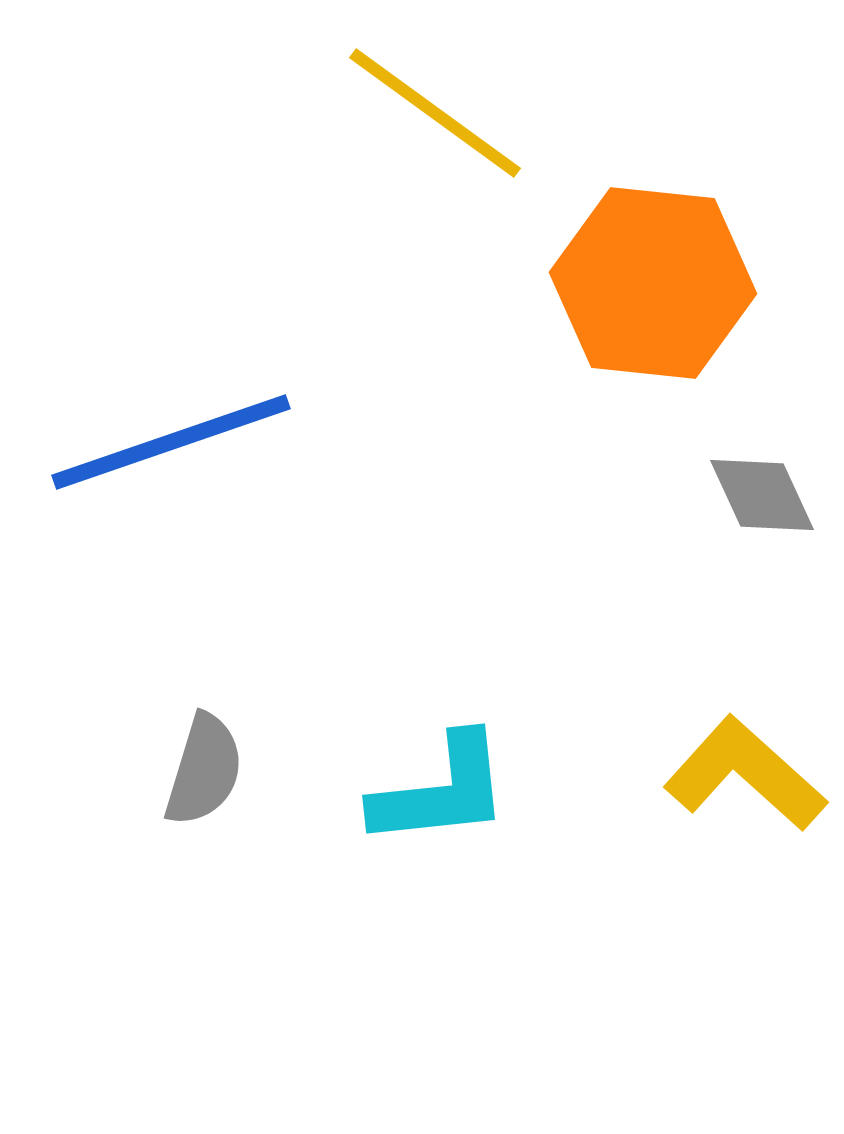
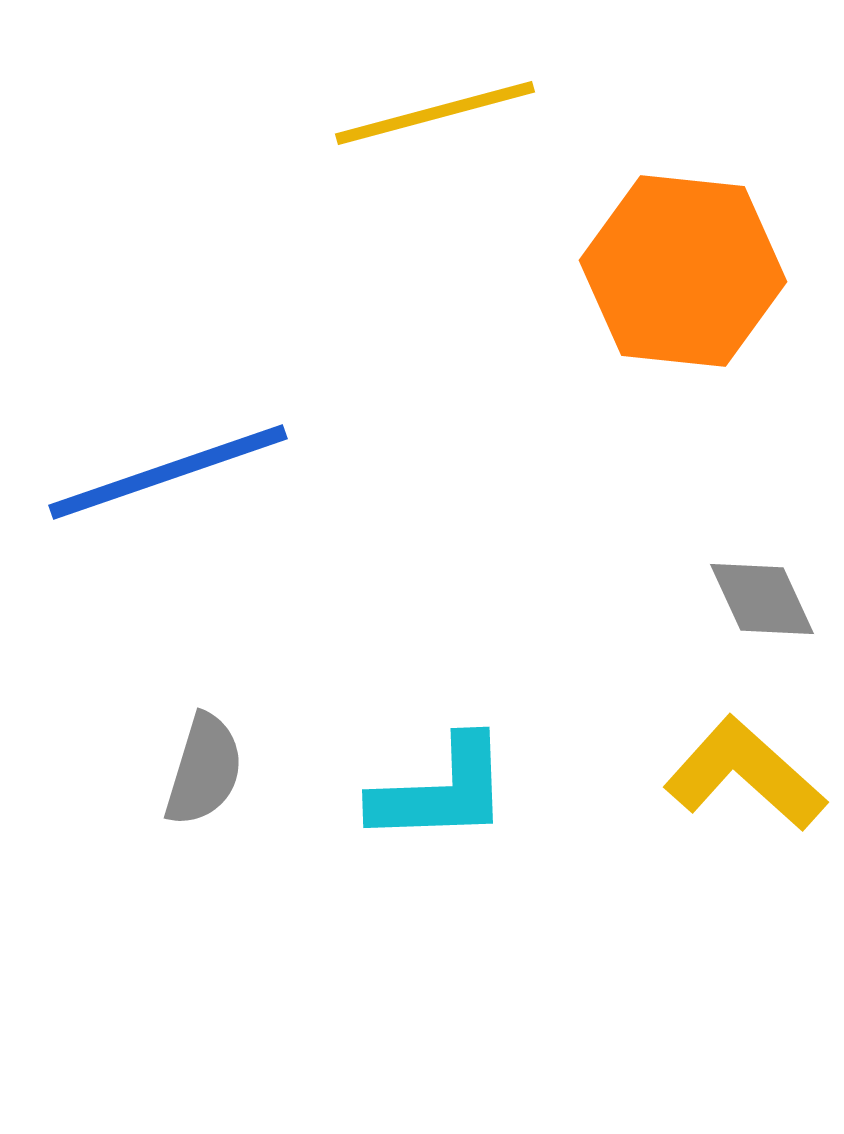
yellow line: rotated 51 degrees counterclockwise
orange hexagon: moved 30 px right, 12 px up
blue line: moved 3 px left, 30 px down
gray diamond: moved 104 px down
cyan L-shape: rotated 4 degrees clockwise
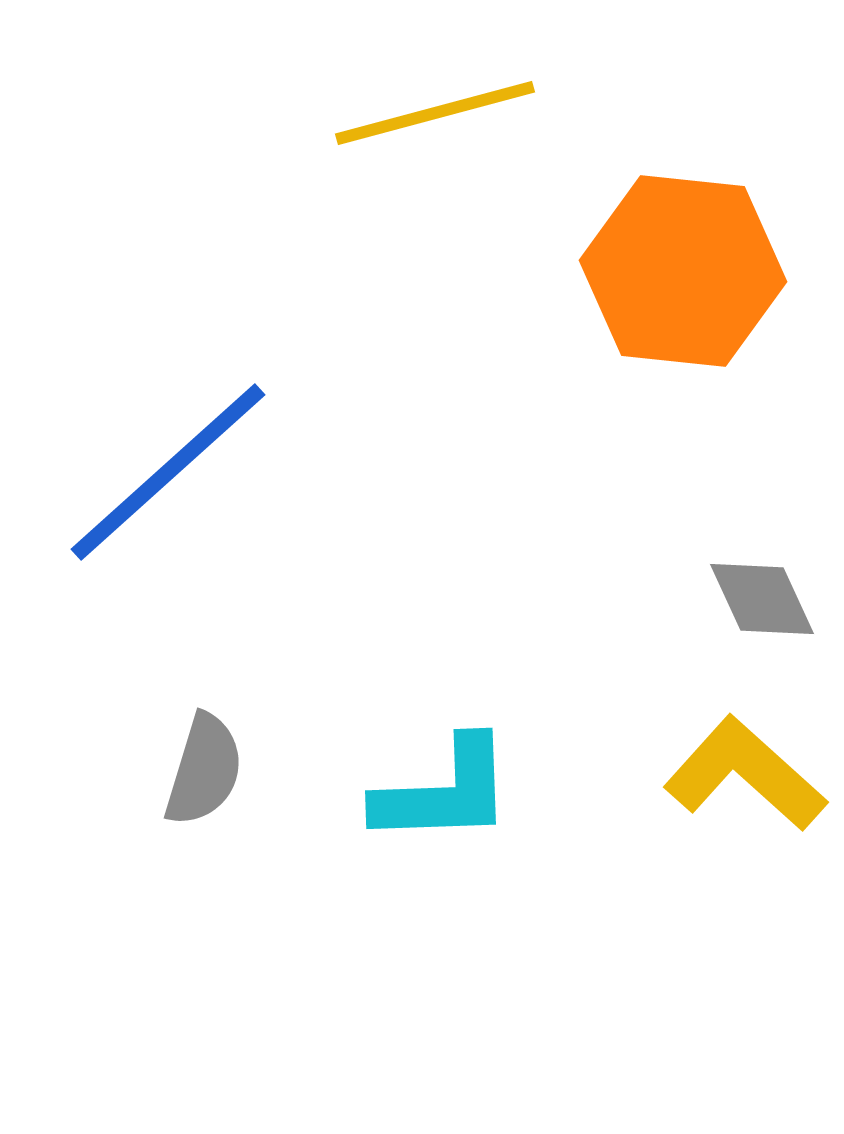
blue line: rotated 23 degrees counterclockwise
cyan L-shape: moved 3 px right, 1 px down
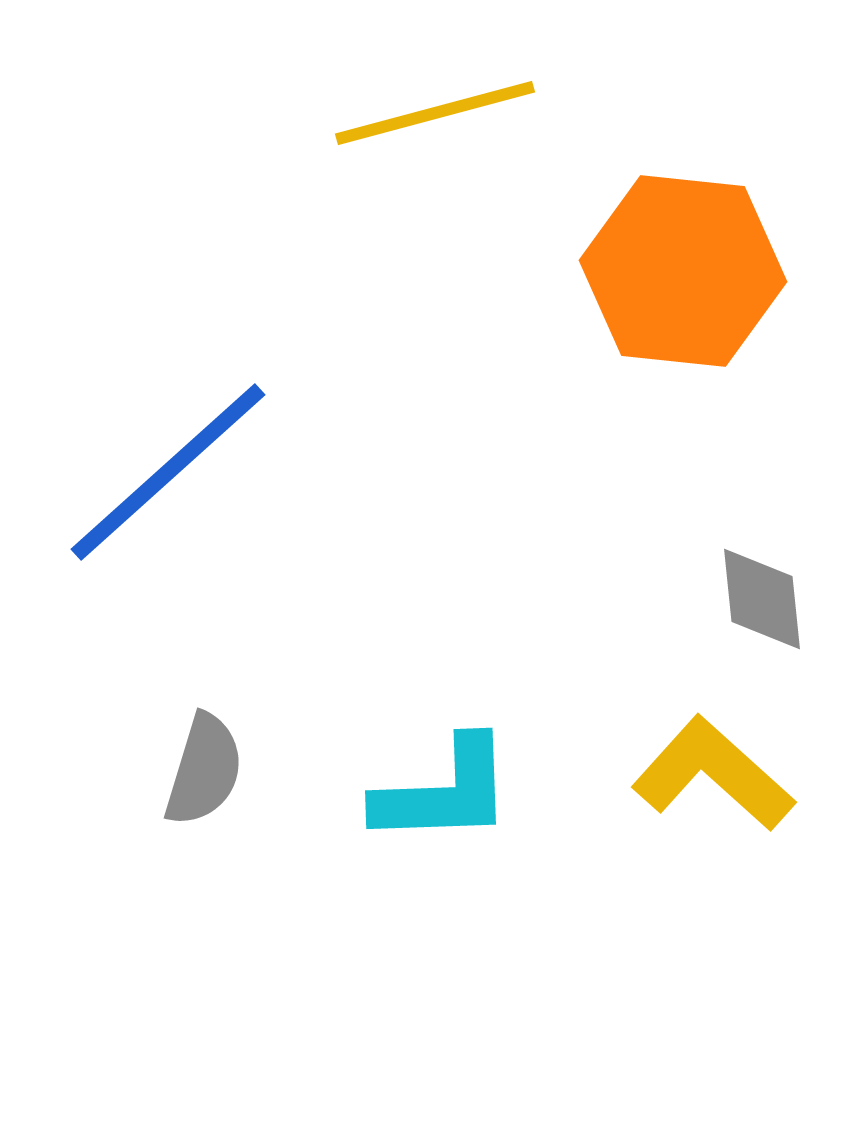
gray diamond: rotated 19 degrees clockwise
yellow L-shape: moved 32 px left
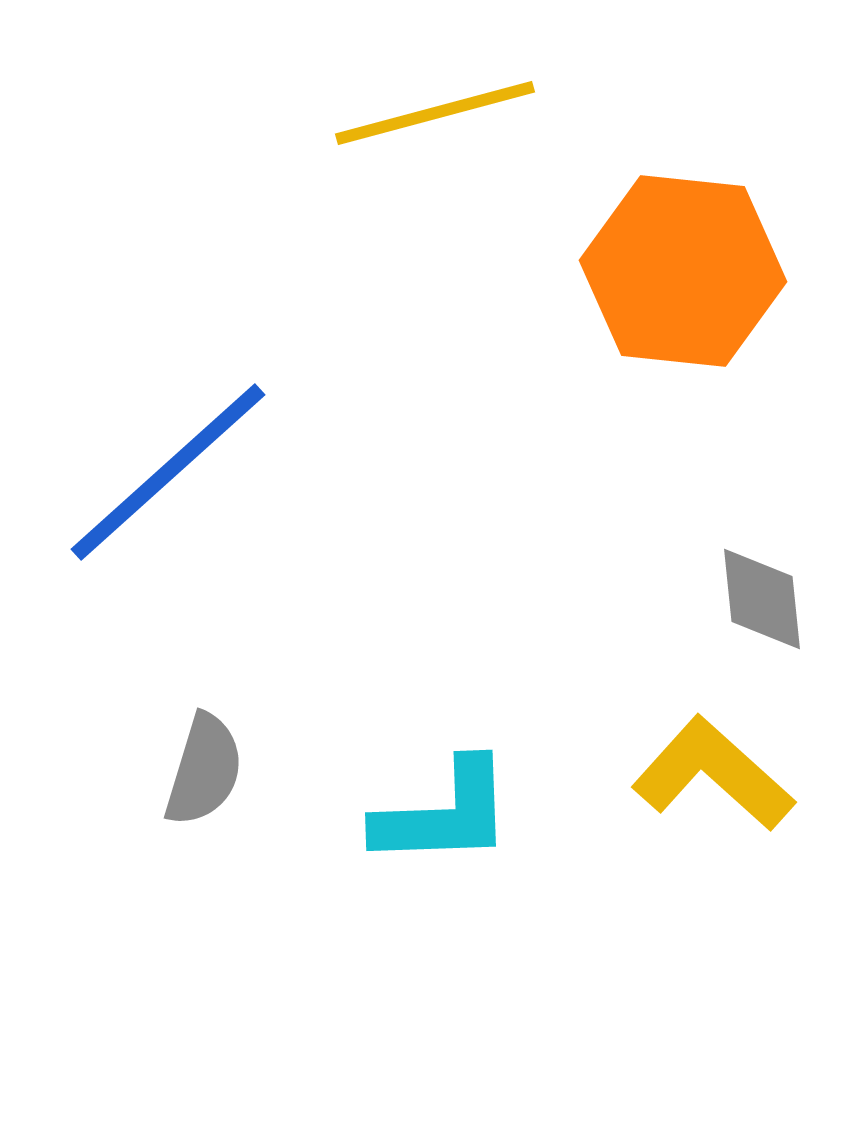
cyan L-shape: moved 22 px down
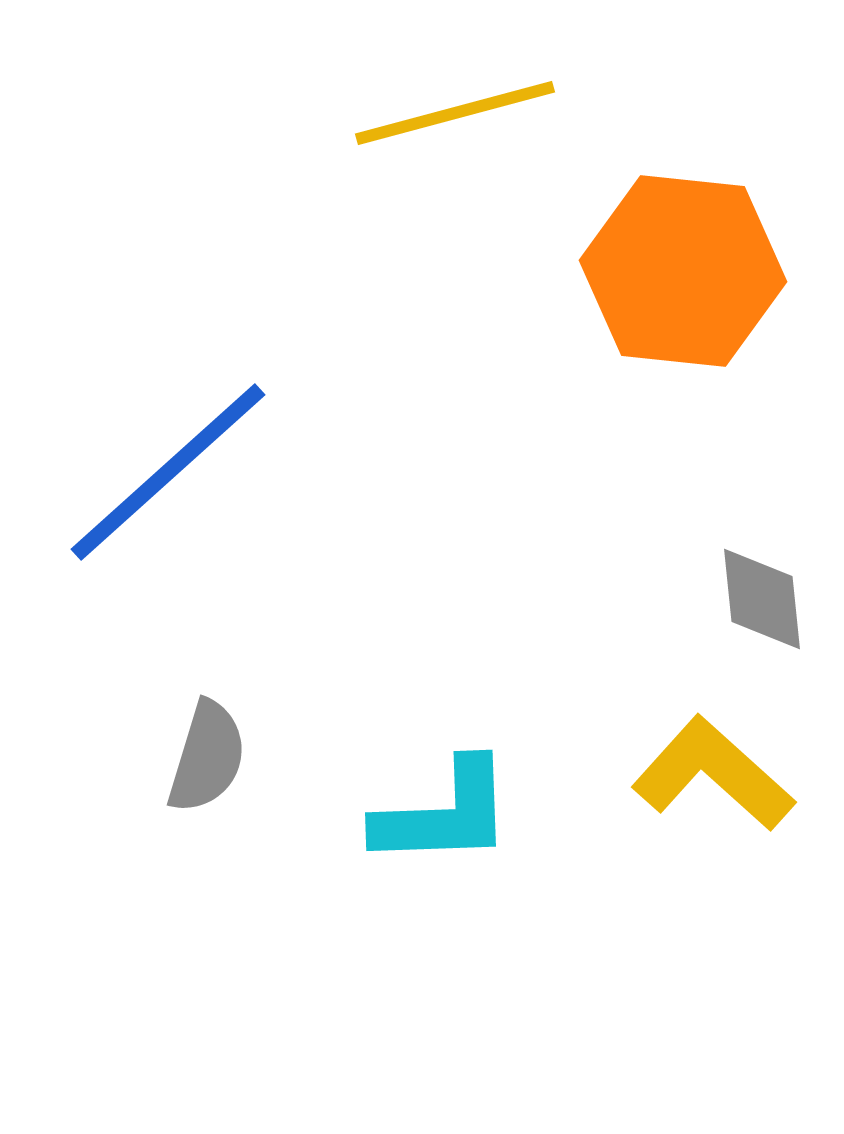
yellow line: moved 20 px right
gray semicircle: moved 3 px right, 13 px up
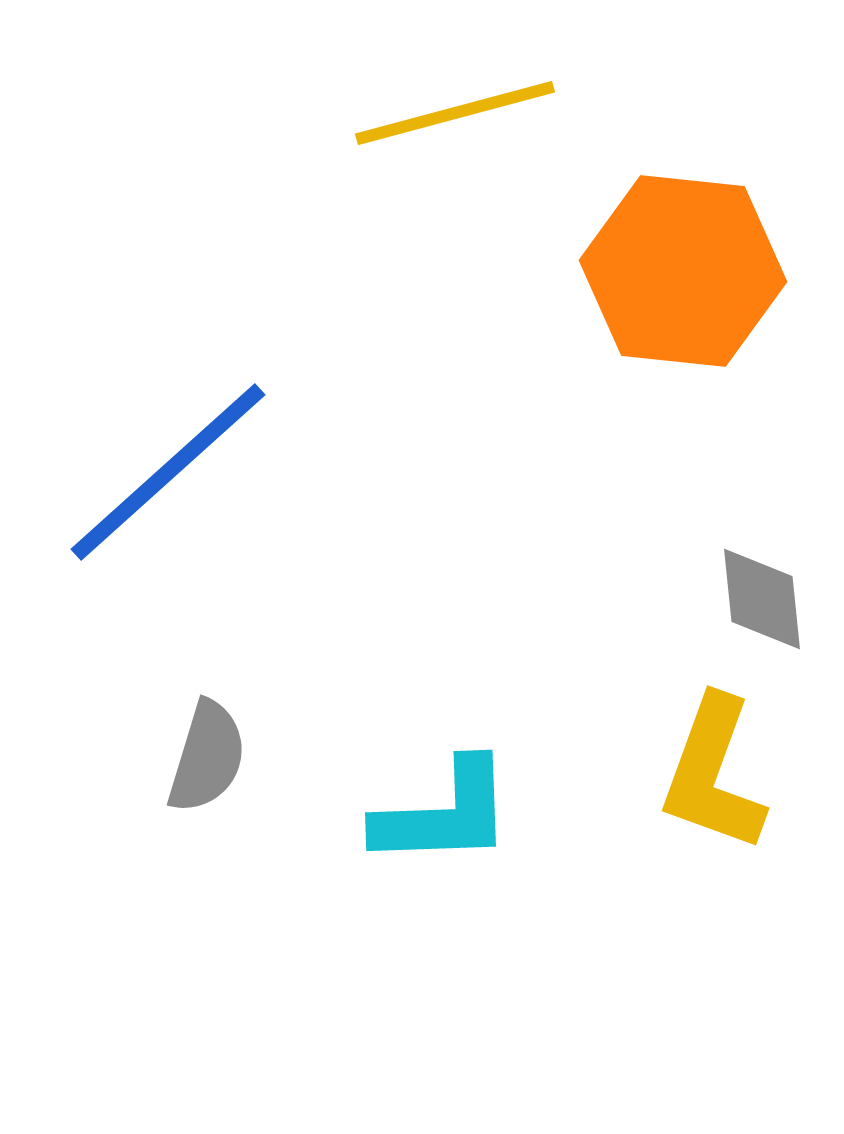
yellow L-shape: rotated 112 degrees counterclockwise
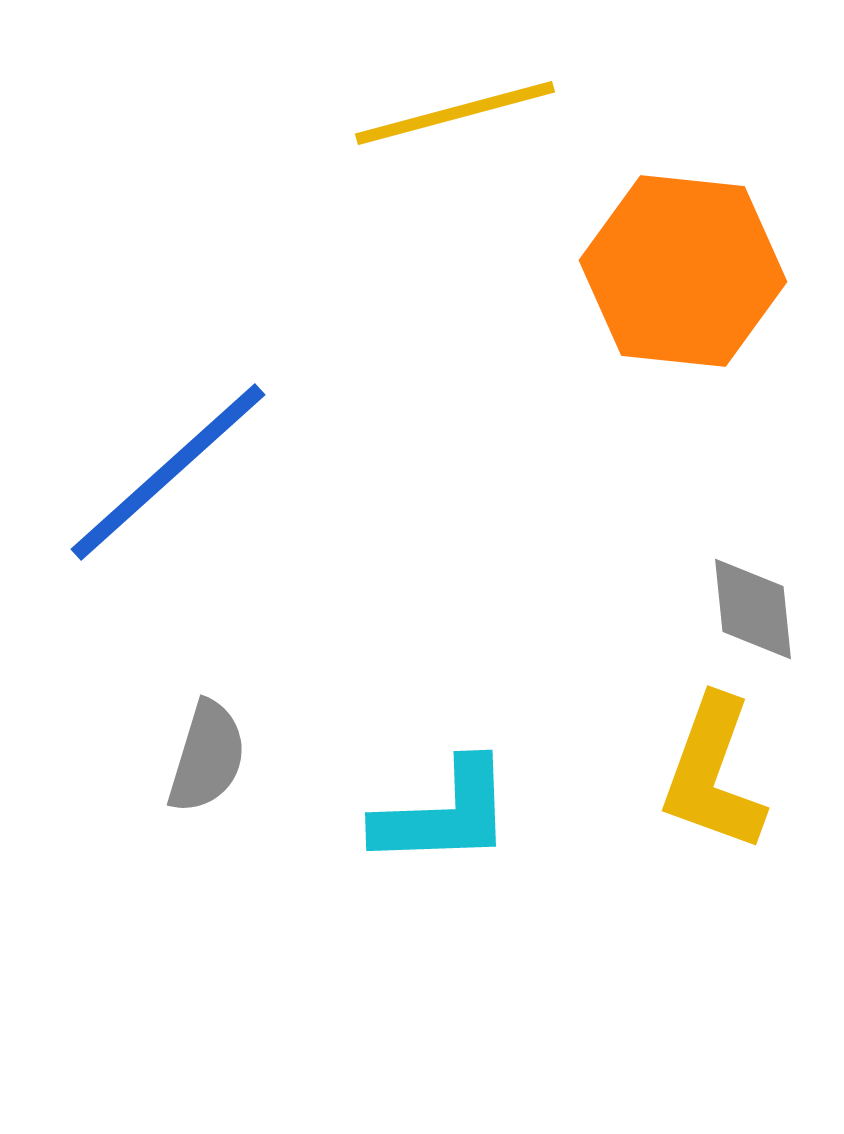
gray diamond: moved 9 px left, 10 px down
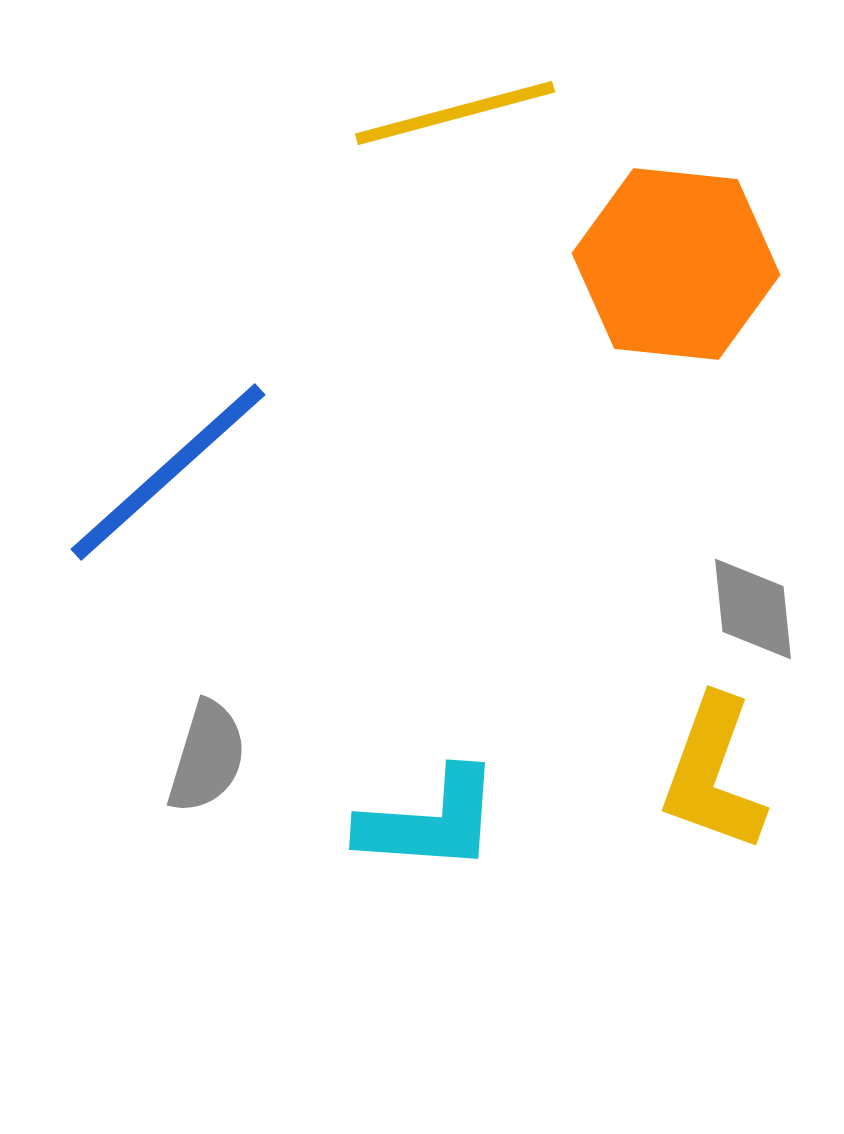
orange hexagon: moved 7 px left, 7 px up
cyan L-shape: moved 14 px left, 7 px down; rotated 6 degrees clockwise
